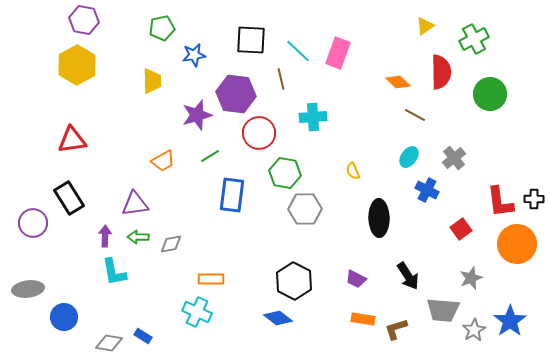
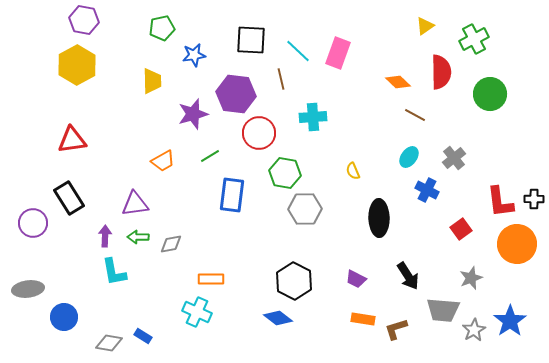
purple star at (197, 115): moved 4 px left, 1 px up
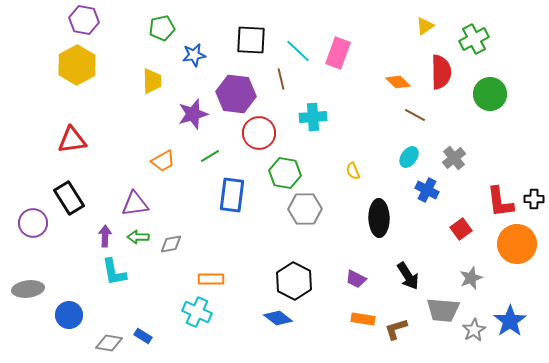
blue circle at (64, 317): moved 5 px right, 2 px up
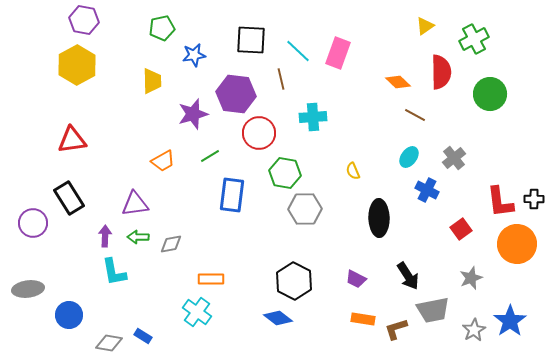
gray trapezoid at (443, 310): moved 10 px left; rotated 16 degrees counterclockwise
cyan cross at (197, 312): rotated 12 degrees clockwise
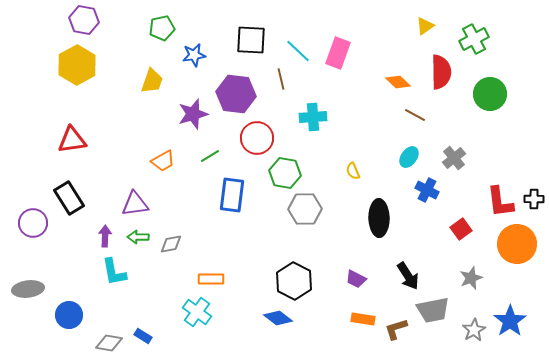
yellow trapezoid at (152, 81): rotated 20 degrees clockwise
red circle at (259, 133): moved 2 px left, 5 px down
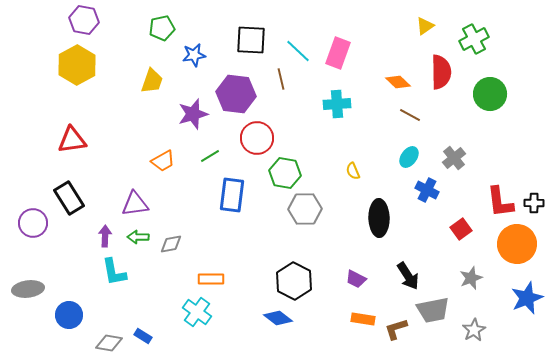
brown line at (415, 115): moved 5 px left
cyan cross at (313, 117): moved 24 px right, 13 px up
black cross at (534, 199): moved 4 px down
blue star at (510, 321): moved 17 px right, 23 px up; rotated 12 degrees clockwise
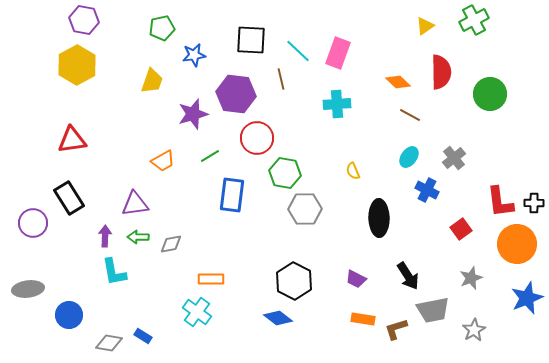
green cross at (474, 39): moved 19 px up
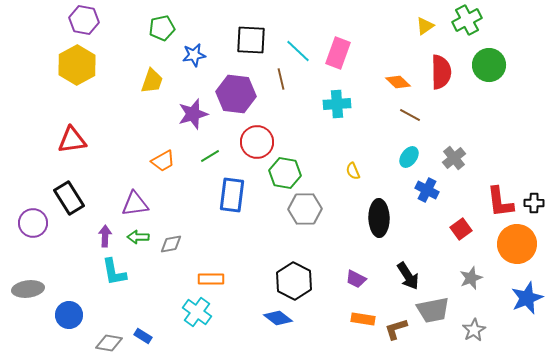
green cross at (474, 20): moved 7 px left
green circle at (490, 94): moved 1 px left, 29 px up
red circle at (257, 138): moved 4 px down
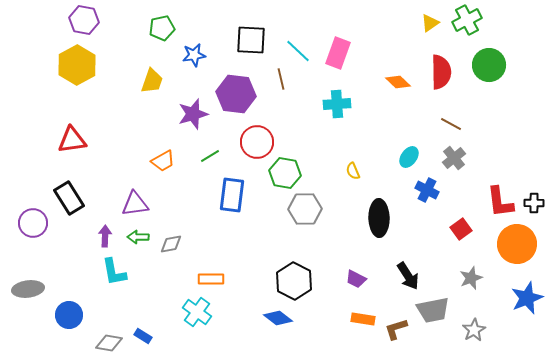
yellow triangle at (425, 26): moved 5 px right, 3 px up
brown line at (410, 115): moved 41 px right, 9 px down
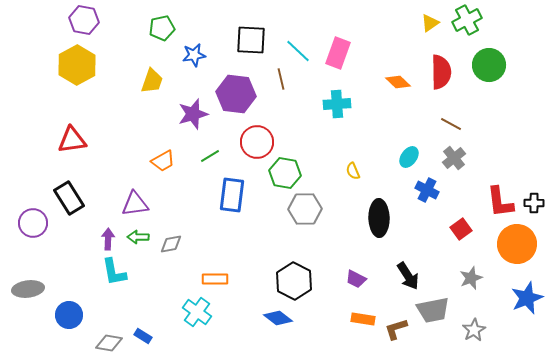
purple arrow at (105, 236): moved 3 px right, 3 px down
orange rectangle at (211, 279): moved 4 px right
